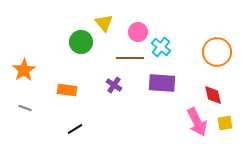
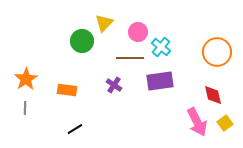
yellow triangle: rotated 24 degrees clockwise
green circle: moved 1 px right, 1 px up
orange star: moved 2 px right, 9 px down
purple rectangle: moved 2 px left, 2 px up; rotated 12 degrees counterclockwise
gray line: rotated 72 degrees clockwise
yellow square: rotated 28 degrees counterclockwise
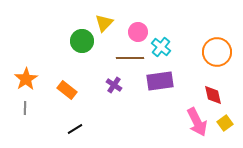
orange rectangle: rotated 30 degrees clockwise
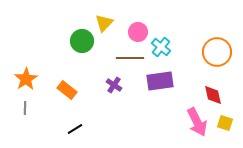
yellow square: rotated 35 degrees counterclockwise
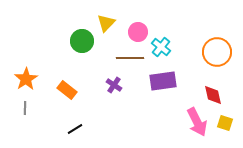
yellow triangle: moved 2 px right
purple rectangle: moved 3 px right
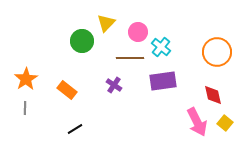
yellow square: rotated 21 degrees clockwise
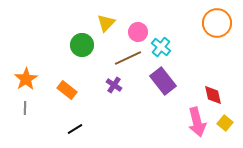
green circle: moved 4 px down
orange circle: moved 29 px up
brown line: moved 2 px left; rotated 24 degrees counterclockwise
purple rectangle: rotated 60 degrees clockwise
pink arrow: rotated 12 degrees clockwise
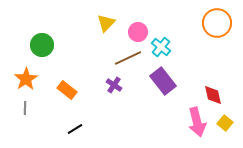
green circle: moved 40 px left
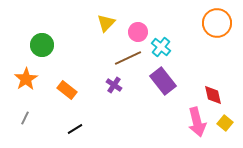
gray line: moved 10 px down; rotated 24 degrees clockwise
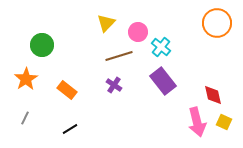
brown line: moved 9 px left, 2 px up; rotated 8 degrees clockwise
yellow square: moved 1 px left, 1 px up; rotated 14 degrees counterclockwise
black line: moved 5 px left
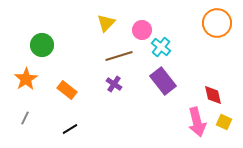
pink circle: moved 4 px right, 2 px up
purple cross: moved 1 px up
